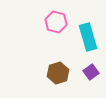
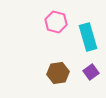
brown hexagon: rotated 10 degrees clockwise
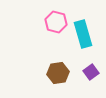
cyan rectangle: moved 5 px left, 3 px up
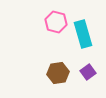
purple square: moved 3 px left
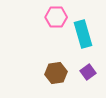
pink hexagon: moved 5 px up; rotated 15 degrees counterclockwise
brown hexagon: moved 2 px left
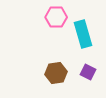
purple square: rotated 28 degrees counterclockwise
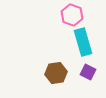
pink hexagon: moved 16 px right, 2 px up; rotated 20 degrees clockwise
cyan rectangle: moved 8 px down
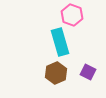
cyan rectangle: moved 23 px left
brown hexagon: rotated 15 degrees counterclockwise
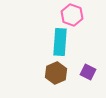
cyan rectangle: rotated 20 degrees clockwise
